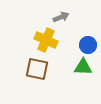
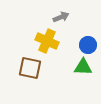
yellow cross: moved 1 px right, 1 px down
brown square: moved 7 px left, 1 px up
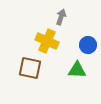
gray arrow: rotated 49 degrees counterclockwise
green triangle: moved 6 px left, 3 px down
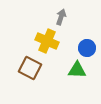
blue circle: moved 1 px left, 3 px down
brown square: rotated 15 degrees clockwise
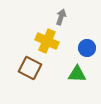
green triangle: moved 4 px down
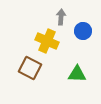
gray arrow: rotated 14 degrees counterclockwise
blue circle: moved 4 px left, 17 px up
